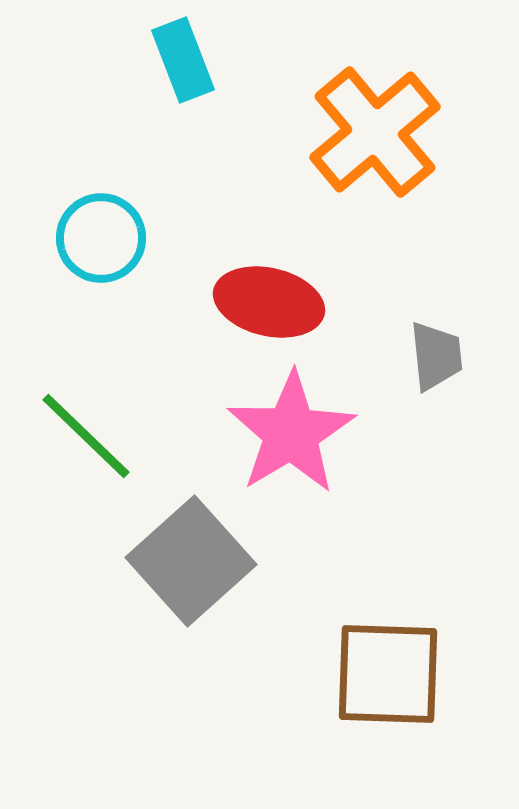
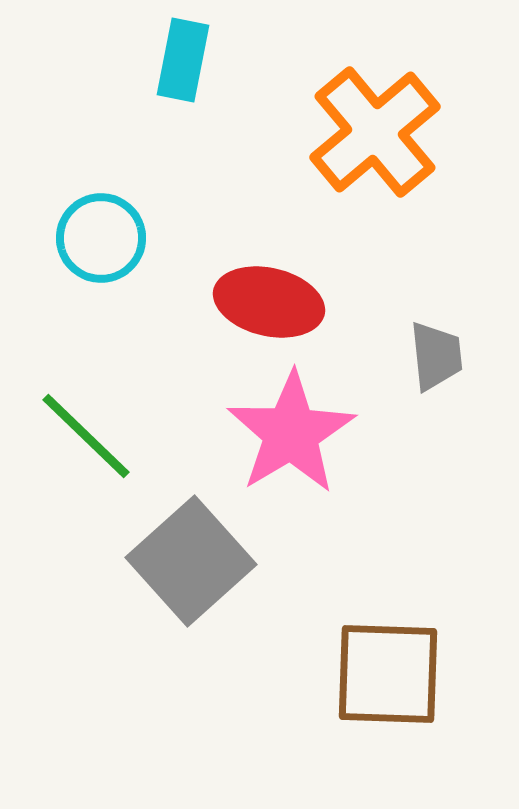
cyan rectangle: rotated 32 degrees clockwise
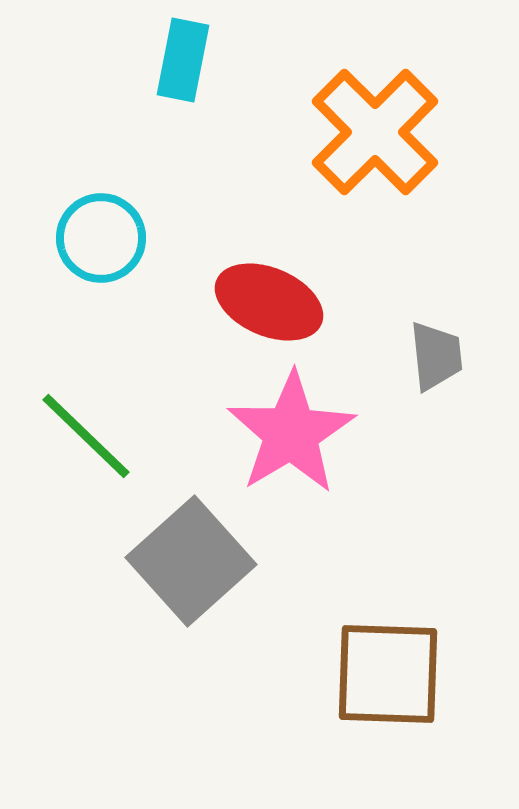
orange cross: rotated 5 degrees counterclockwise
red ellipse: rotated 10 degrees clockwise
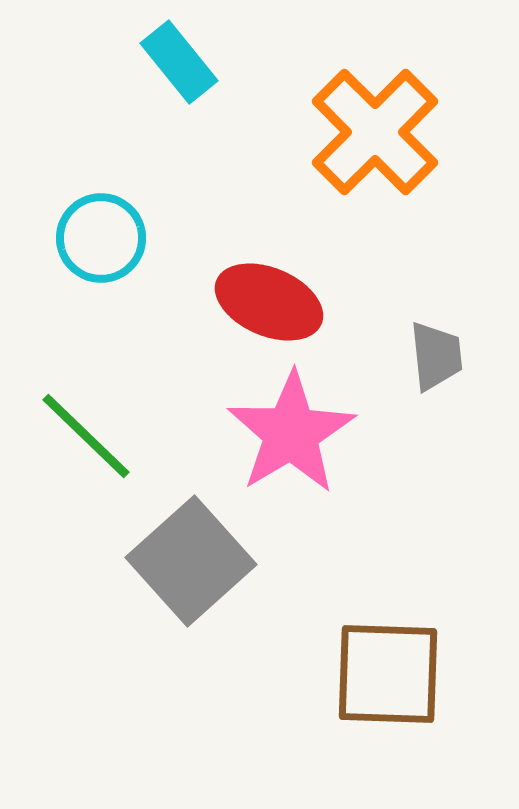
cyan rectangle: moved 4 px left, 2 px down; rotated 50 degrees counterclockwise
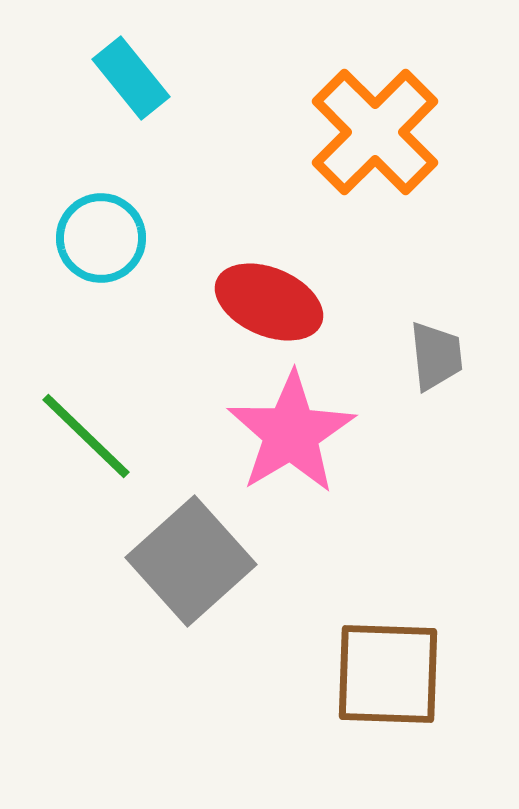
cyan rectangle: moved 48 px left, 16 px down
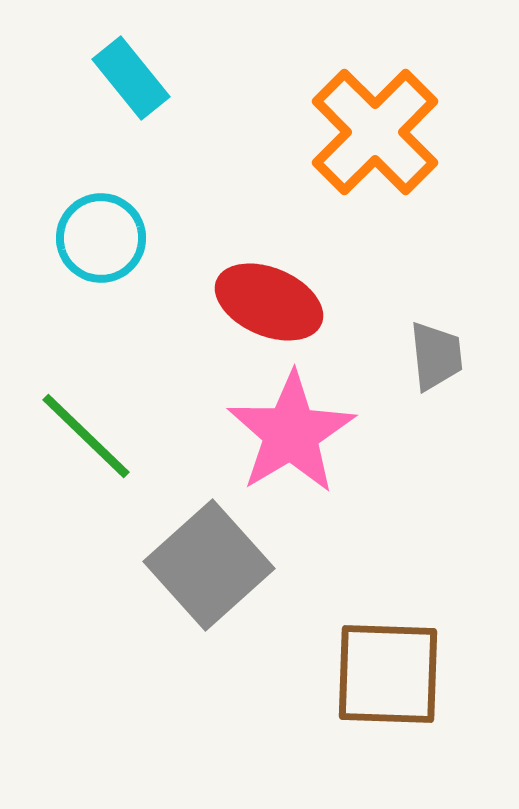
gray square: moved 18 px right, 4 px down
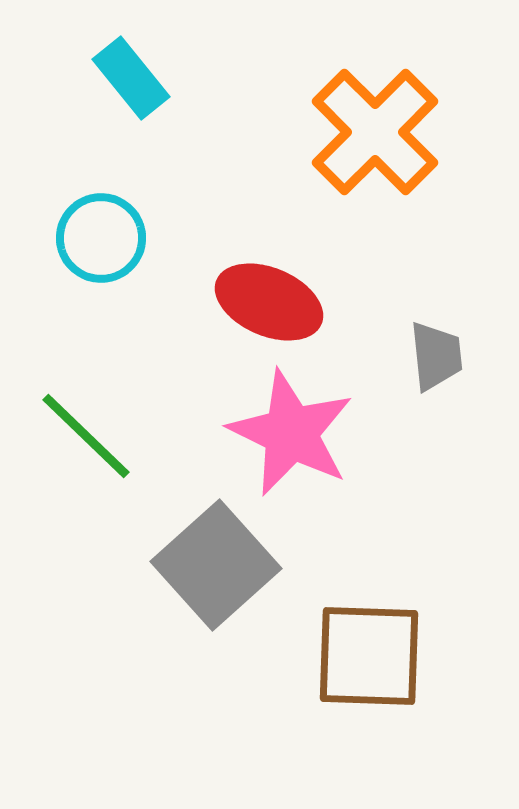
pink star: rotated 15 degrees counterclockwise
gray square: moved 7 px right
brown square: moved 19 px left, 18 px up
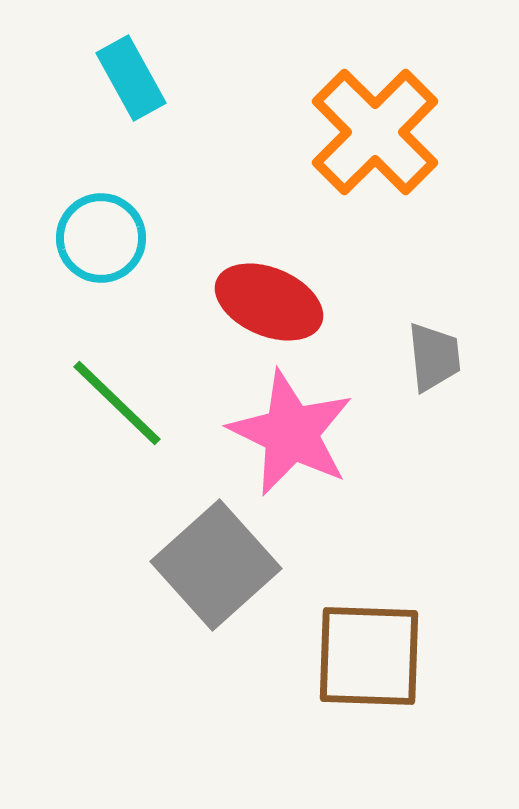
cyan rectangle: rotated 10 degrees clockwise
gray trapezoid: moved 2 px left, 1 px down
green line: moved 31 px right, 33 px up
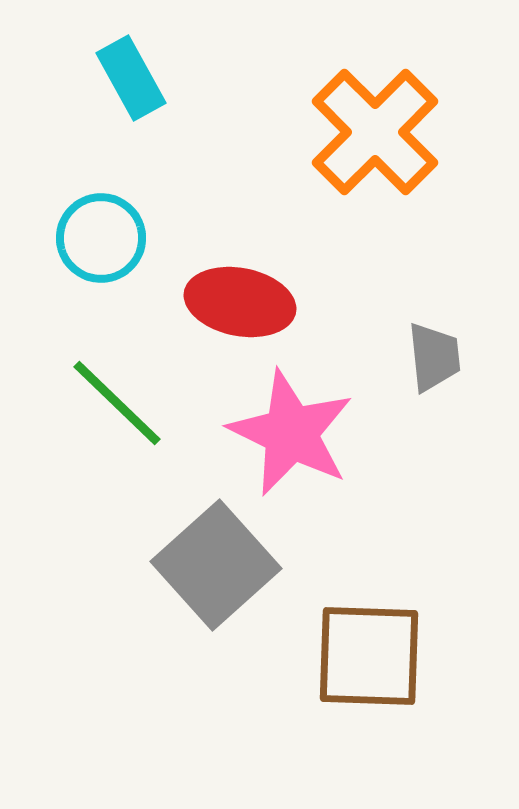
red ellipse: moved 29 px left; rotated 12 degrees counterclockwise
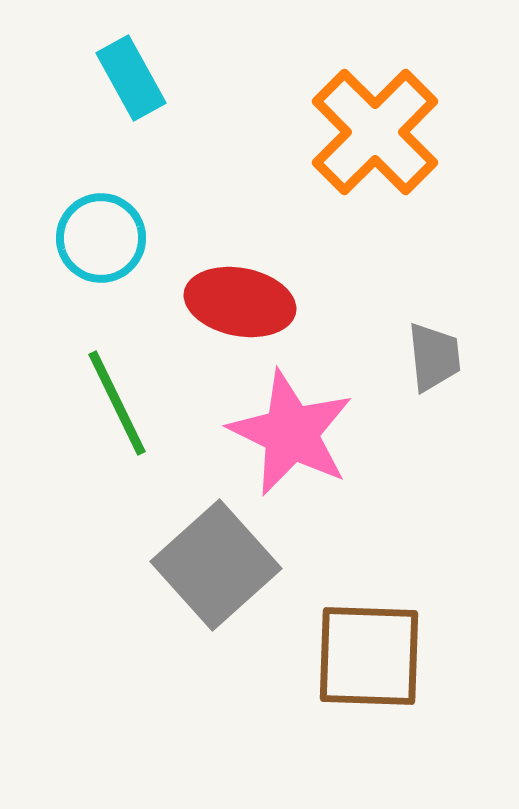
green line: rotated 20 degrees clockwise
